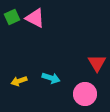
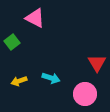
green square: moved 25 px down; rotated 14 degrees counterclockwise
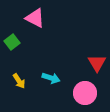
yellow arrow: rotated 105 degrees counterclockwise
pink circle: moved 1 px up
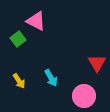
pink triangle: moved 1 px right, 3 px down
green square: moved 6 px right, 3 px up
cyan arrow: rotated 42 degrees clockwise
pink circle: moved 1 px left, 3 px down
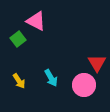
pink circle: moved 11 px up
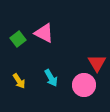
pink triangle: moved 8 px right, 12 px down
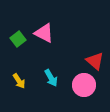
red triangle: moved 2 px left, 2 px up; rotated 18 degrees counterclockwise
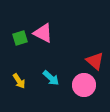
pink triangle: moved 1 px left
green square: moved 2 px right, 1 px up; rotated 21 degrees clockwise
cyan arrow: rotated 18 degrees counterclockwise
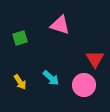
pink triangle: moved 17 px right, 8 px up; rotated 10 degrees counterclockwise
red triangle: moved 2 px up; rotated 18 degrees clockwise
yellow arrow: moved 1 px right, 1 px down
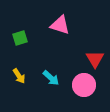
yellow arrow: moved 1 px left, 6 px up
